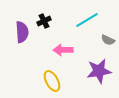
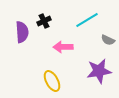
pink arrow: moved 3 px up
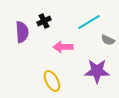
cyan line: moved 2 px right, 2 px down
purple star: moved 2 px left; rotated 10 degrees clockwise
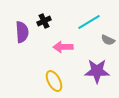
yellow ellipse: moved 2 px right
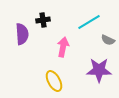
black cross: moved 1 px left, 1 px up; rotated 16 degrees clockwise
purple semicircle: moved 2 px down
pink arrow: rotated 102 degrees clockwise
purple star: moved 2 px right, 1 px up
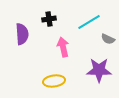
black cross: moved 6 px right, 1 px up
gray semicircle: moved 1 px up
pink arrow: rotated 24 degrees counterclockwise
yellow ellipse: rotated 70 degrees counterclockwise
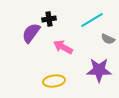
cyan line: moved 3 px right, 2 px up
purple semicircle: moved 9 px right, 1 px up; rotated 140 degrees counterclockwise
pink arrow: rotated 48 degrees counterclockwise
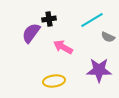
gray semicircle: moved 2 px up
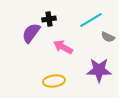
cyan line: moved 1 px left
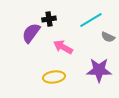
yellow ellipse: moved 4 px up
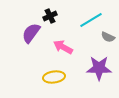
black cross: moved 1 px right, 3 px up; rotated 16 degrees counterclockwise
purple star: moved 2 px up
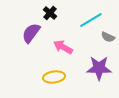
black cross: moved 3 px up; rotated 24 degrees counterclockwise
